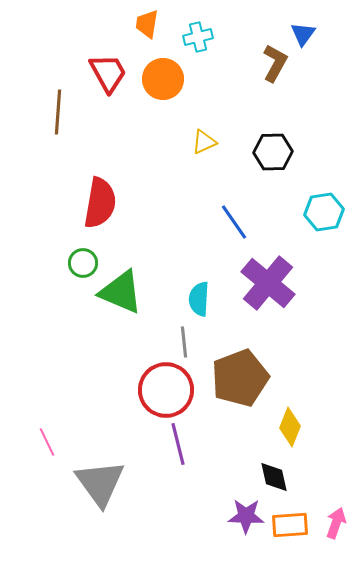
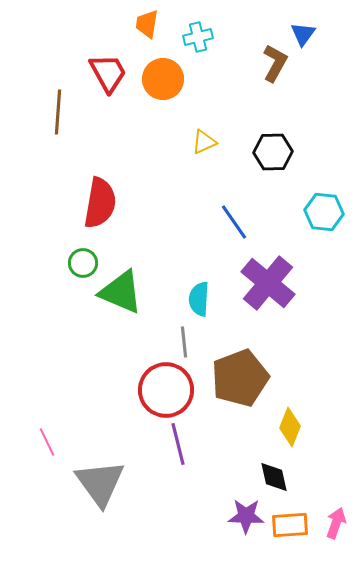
cyan hexagon: rotated 15 degrees clockwise
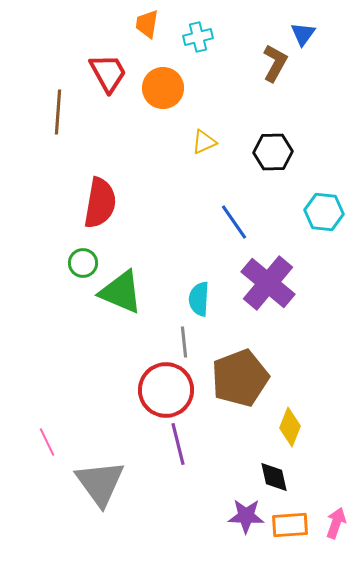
orange circle: moved 9 px down
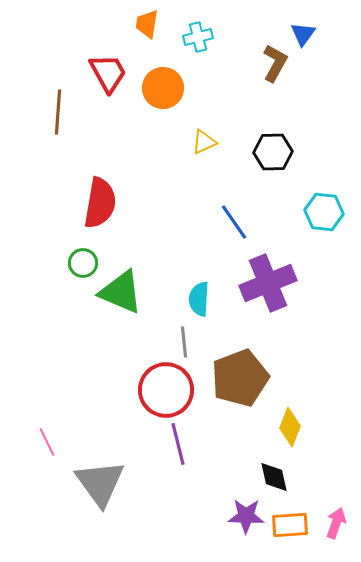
purple cross: rotated 28 degrees clockwise
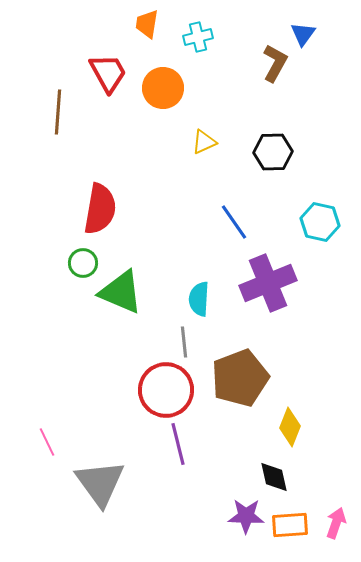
red semicircle: moved 6 px down
cyan hexagon: moved 4 px left, 10 px down; rotated 6 degrees clockwise
